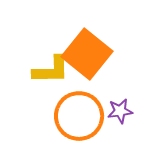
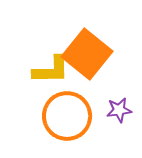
purple star: moved 1 px left, 1 px up
orange circle: moved 12 px left
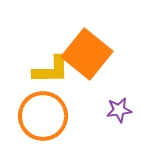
orange circle: moved 24 px left
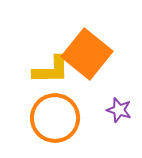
purple star: rotated 25 degrees clockwise
orange circle: moved 12 px right, 2 px down
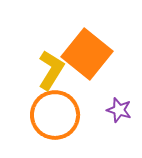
yellow L-shape: rotated 57 degrees counterclockwise
orange circle: moved 3 px up
